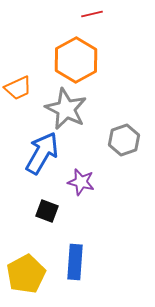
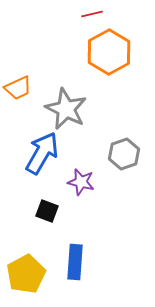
orange hexagon: moved 33 px right, 8 px up
gray hexagon: moved 14 px down
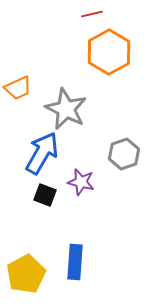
black square: moved 2 px left, 16 px up
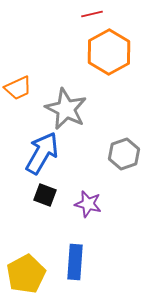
purple star: moved 7 px right, 22 px down
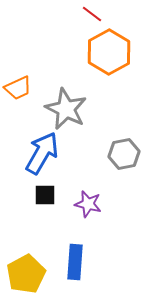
red line: rotated 50 degrees clockwise
gray hexagon: rotated 8 degrees clockwise
black square: rotated 20 degrees counterclockwise
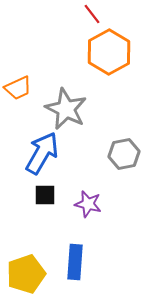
red line: rotated 15 degrees clockwise
yellow pentagon: rotated 9 degrees clockwise
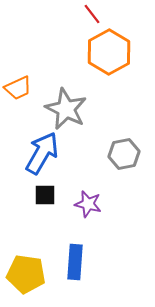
yellow pentagon: rotated 27 degrees clockwise
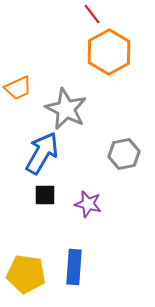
blue rectangle: moved 1 px left, 5 px down
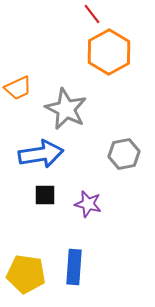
blue arrow: moved 1 px left, 1 px down; rotated 51 degrees clockwise
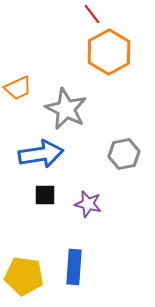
yellow pentagon: moved 2 px left, 2 px down
